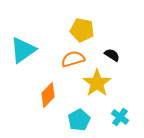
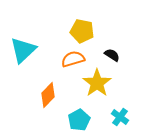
yellow pentagon: moved 1 px down
cyan triangle: rotated 8 degrees counterclockwise
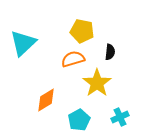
cyan triangle: moved 7 px up
black semicircle: moved 2 px left, 3 px up; rotated 63 degrees clockwise
orange diamond: moved 2 px left, 5 px down; rotated 15 degrees clockwise
cyan cross: rotated 30 degrees clockwise
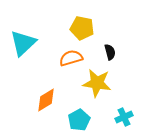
yellow pentagon: moved 3 px up
black semicircle: rotated 21 degrees counterclockwise
orange semicircle: moved 2 px left, 1 px up
yellow star: rotated 28 degrees counterclockwise
cyan cross: moved 4 px right
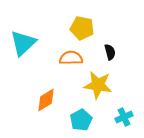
orange semicircle: rotated 15 degrees clockwise
yellow star: moved 1 px right, 2 px down
cyan pentagon: moved 2 px right
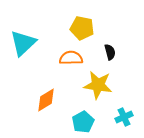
cyan pentagon: moved 2 px right, 2 px down
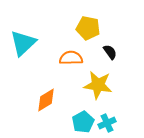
yellow pentagon: moved 6 px right
black semicircle: rotated 21 degrees counterclockwise
cyan cross: moved 17 px left, 6 px down
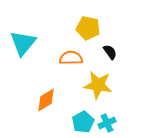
cyan triangle: rotated 8 degrees counterclockwise
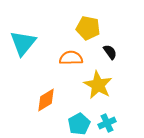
yellow star: rotated 20 degrees clockwise
cyan pentagon: moved 4 px left, 2 px down
